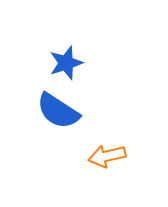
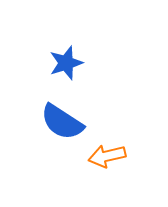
blue semicircle: moved 4 px right, 11 px down
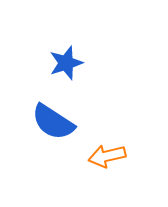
blue semicircle: moved 9 px left
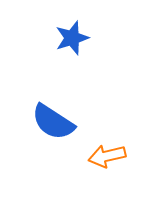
blue star: moved 6 px right, 25 px up
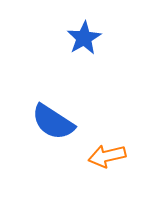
blue star: moved 12 px right; rotated 12 degrees counterclockwise
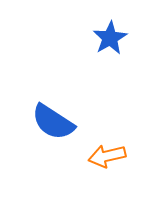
blue star: moved 26 px right
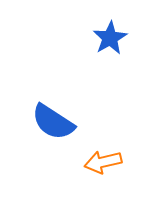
orange arrow: moved 4 px left, 6 px down
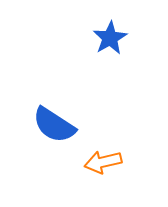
blue semicircle: moved 1 px right, 3 px down
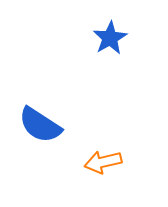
blue semicircle: moved 14 px left
